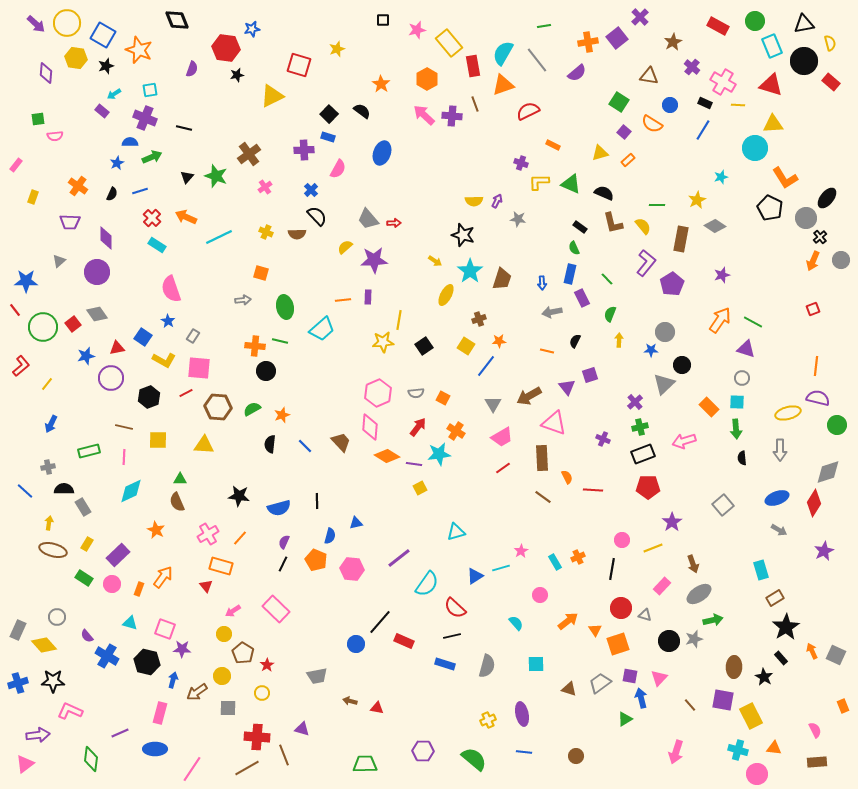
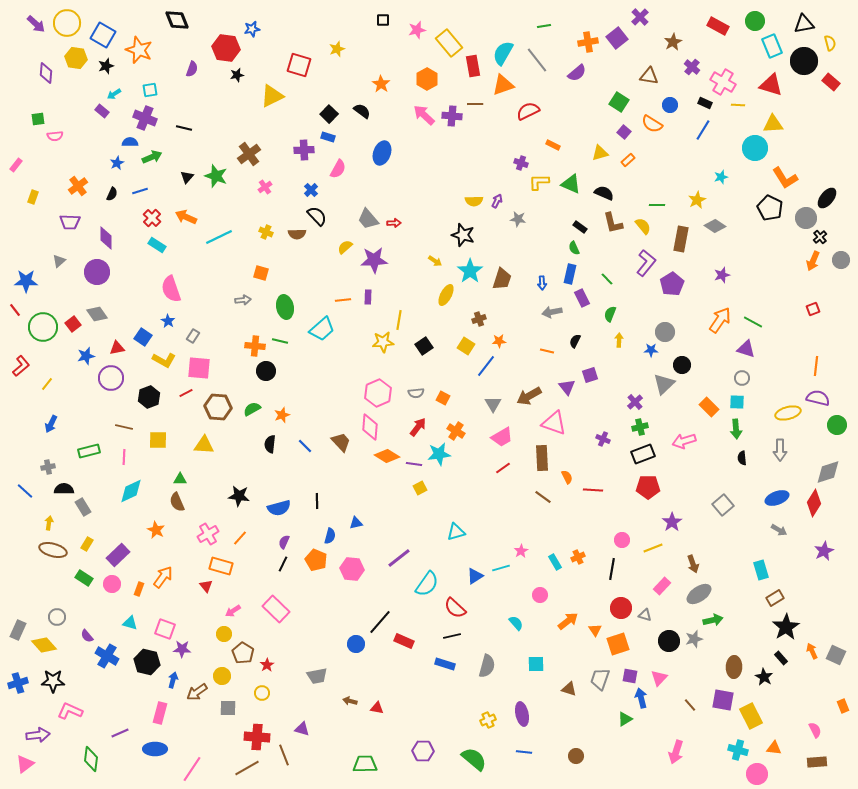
brown line at (475, 104): rotated 70 degrees counterclockwise
orange cross at (78, 186): rotated 18 degrees clockwise
gray trapezoid at (600, 683): moved 4 px up; rotated 35 degrees counterclockwise
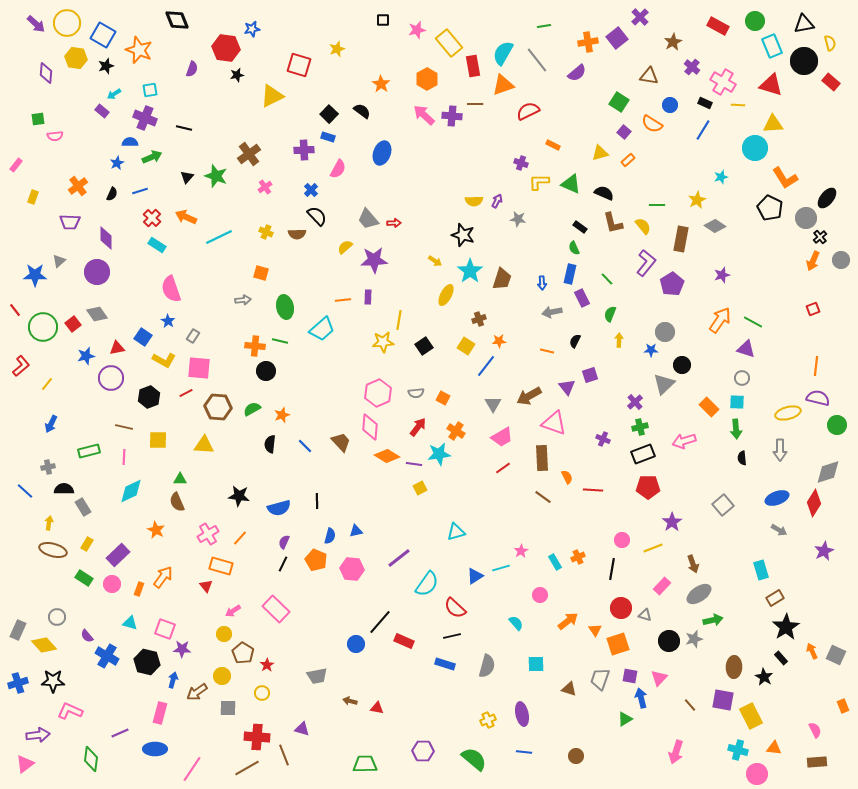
blue star at (26, 281): moved 9 px right, 6 px up
blue triangle at (356, 523): moved 8 px down
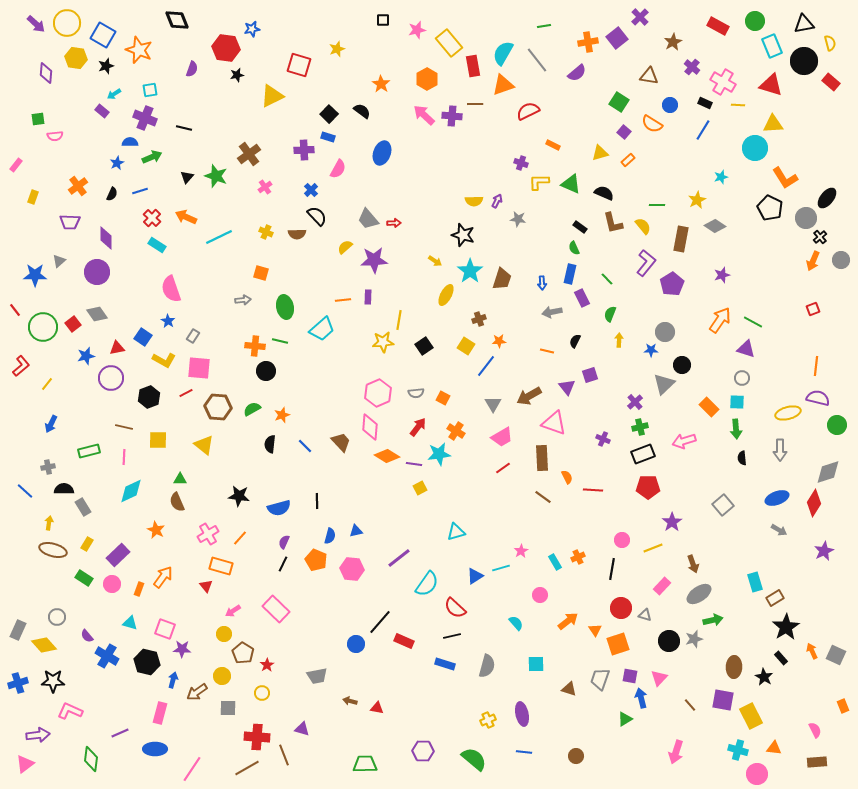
yellow triangle at (204, 445): rotated 35 degrees clockwise
cyan rectangle at (761, 570): moved 6 px left, 12 px down
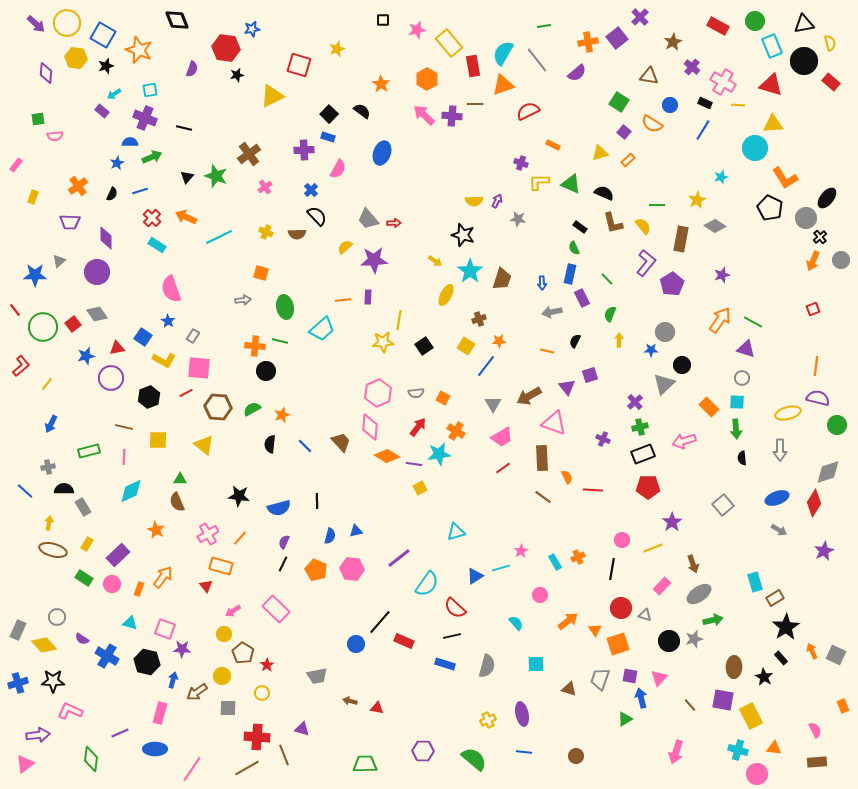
orange pentagon at (316, 560): moved 10 px down
purple semicircle at (87, 636): moved 5 px left, 3 px down; rotated 16 degrees counterclockwise
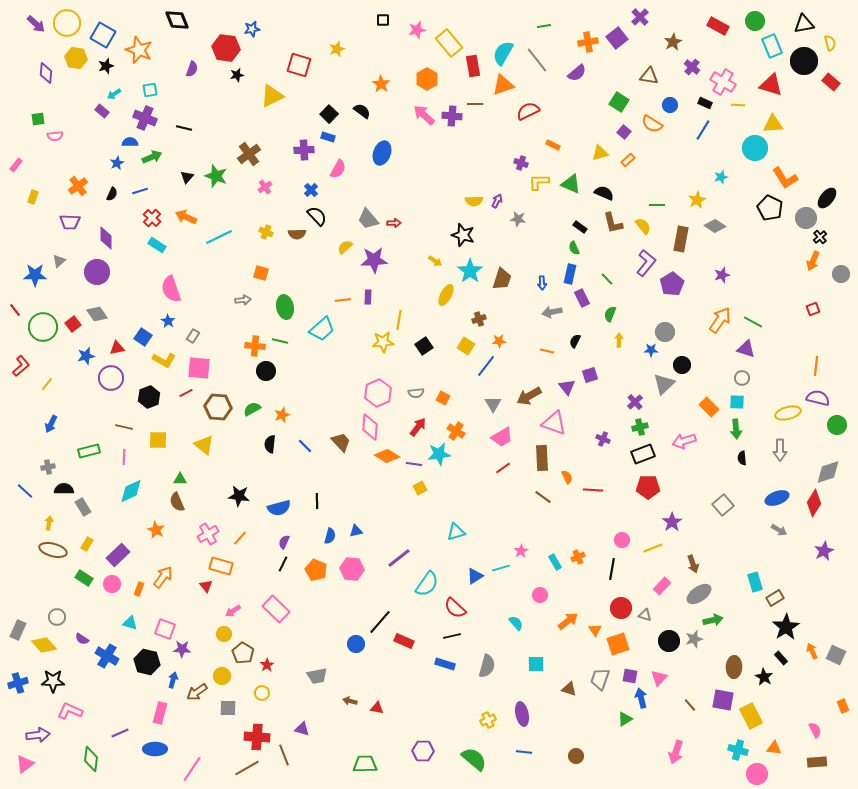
gray circle at (841, 260): moved 14 px down
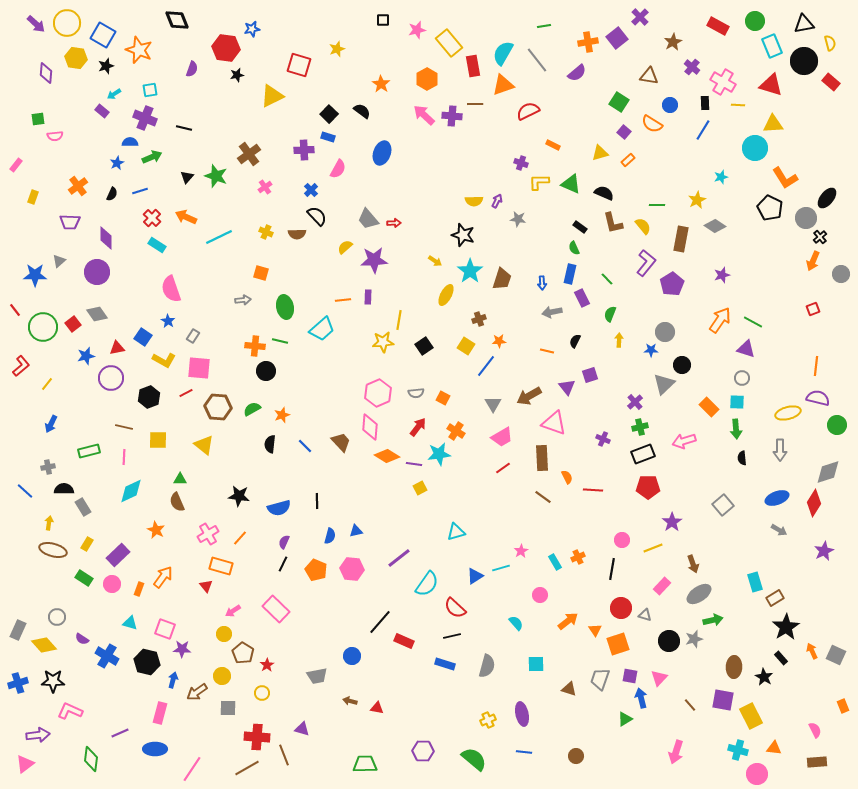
black rectangle at (705, 103): rotated 64 degrees clockwise
blue circle at (356, 644): moved 4 px left, 12 px down
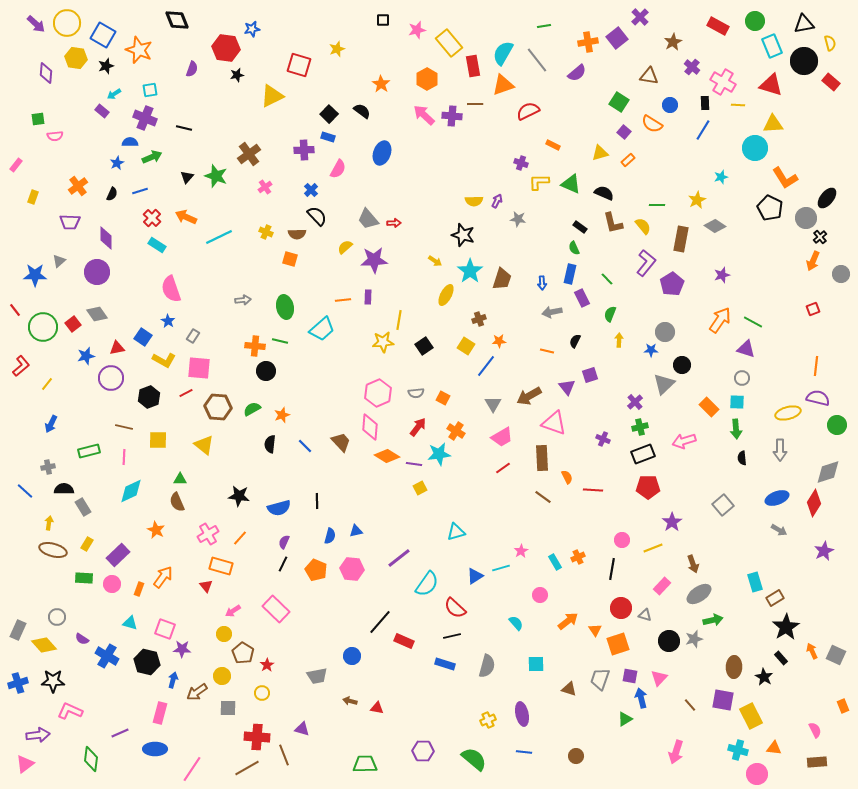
orange square at (261, 273): moved 29 px right, 14 px up
green rectangle at (84, 578): rotated 30 degrees counterclockwise
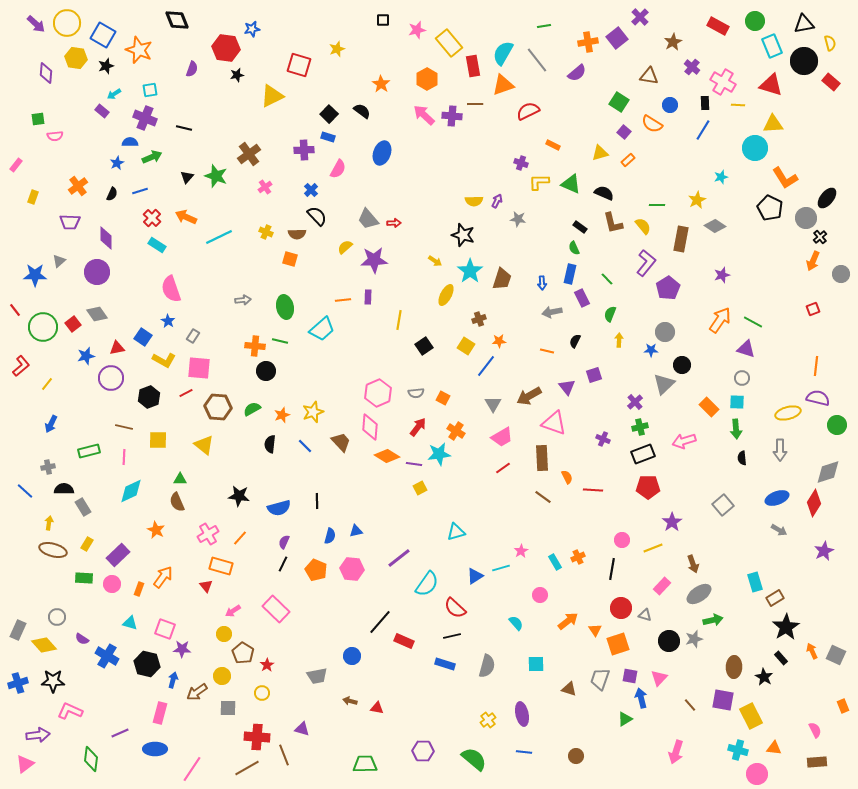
purple pentagon at (672, 284): moved 4 px left, 4 px down
yellow star at (383, 342): moved 70 px left, 70 px down; rotated 15 degrees counterclockwise
purple square at (590, 375): moved 4 px right
black hexagon at (147, 662): moved 2 px down
yellow cross at (488, 720): rotated 14 degrees counterclockwise
